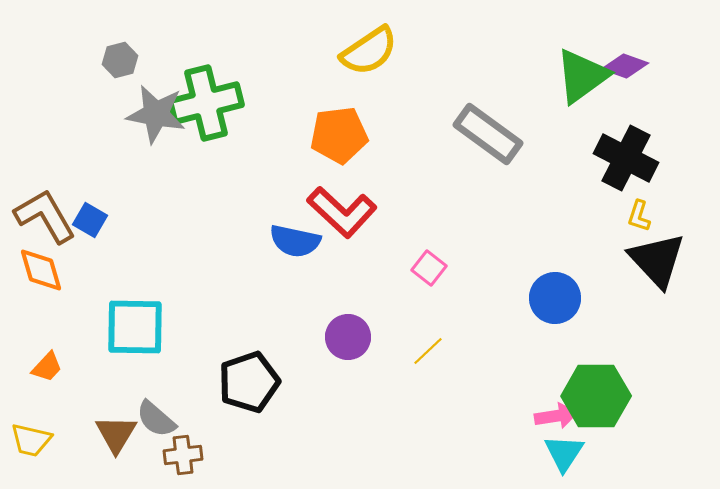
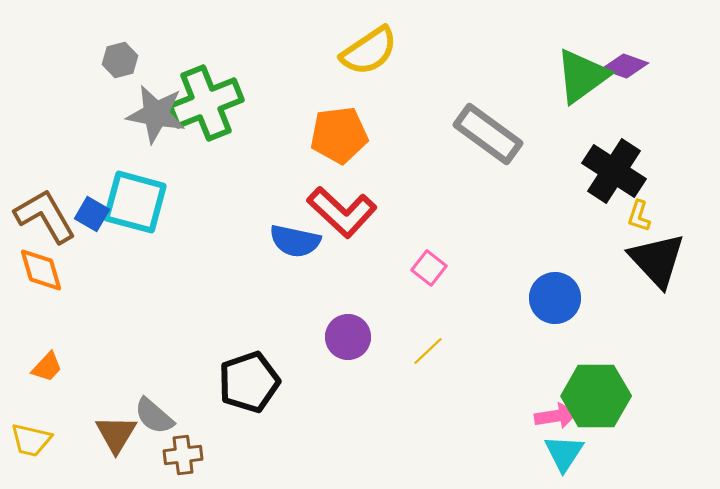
green cross: rotated 8 degrees counterclockwise
black cross: moved 12 px left, 13 px down; rotated 6 degrees clockwise
blue square: moved 2 px right, 6 px up
cyan square: moved 125 px up; rotated 14 degrees clockwise
gray semicircle: moved 2 px left, 3 px up
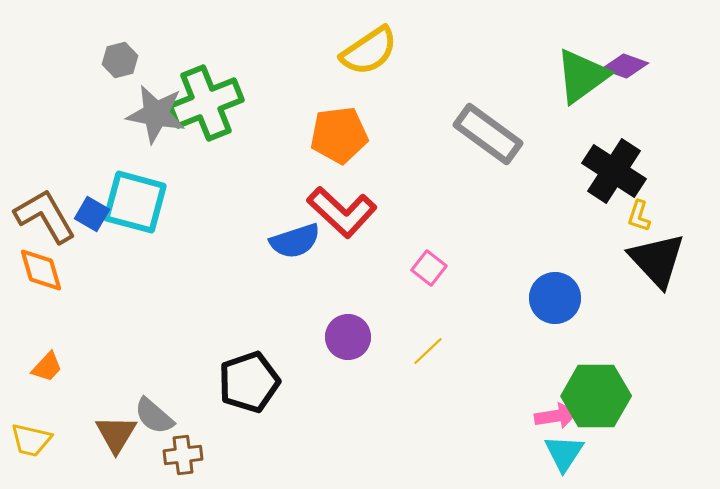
blue semicircle: rotated 30 degrees counterclockwise
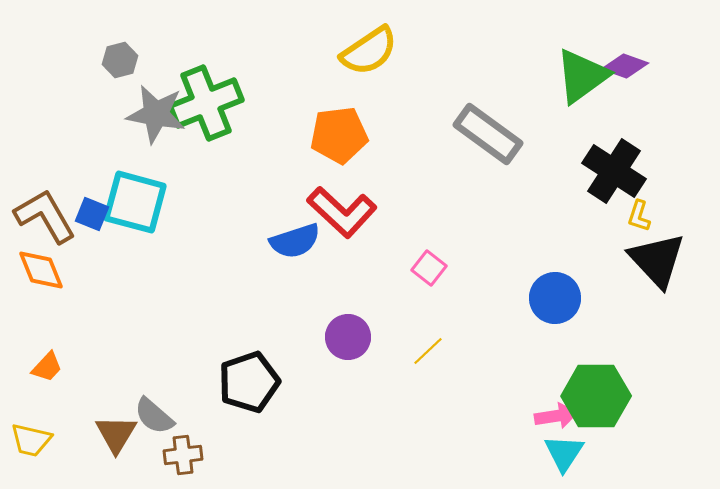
blue square: rotated 8 degrees counterclockwise
orange diamond: rotated 6 degrees counterclockwise
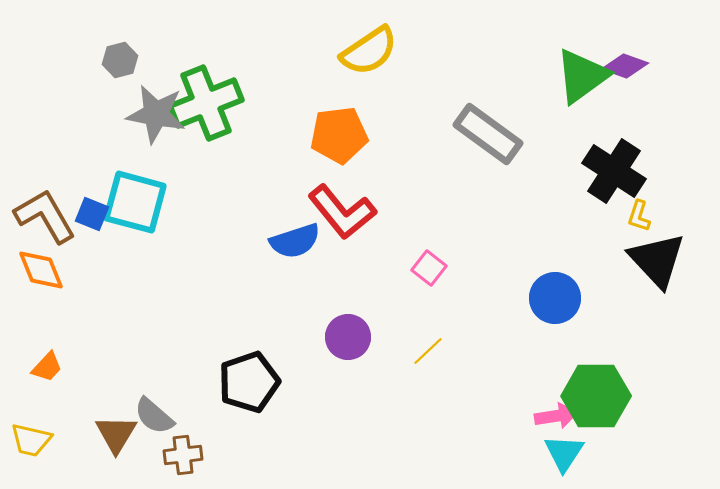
red L-shape: rotated 8 degrees clockwise
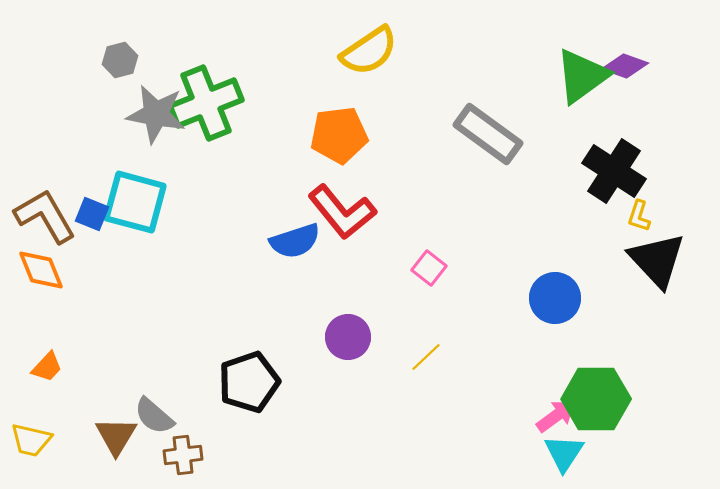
yellow line: moved 2 px left, 6 px down
green hexagon: moved 3 px down
pink arrow: rotated 27 degrees counterclockwise
brown triangle: moved 2 px down
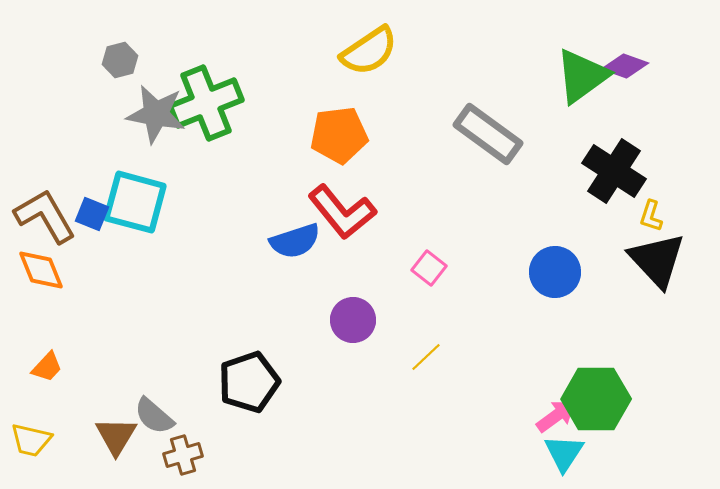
yellow L-shape: moved 12 px right
blue circle: moved 26 px up
purple circle: moved 5 px right, 17 px up
brown cross: rotated 9 degrees counterclockwise
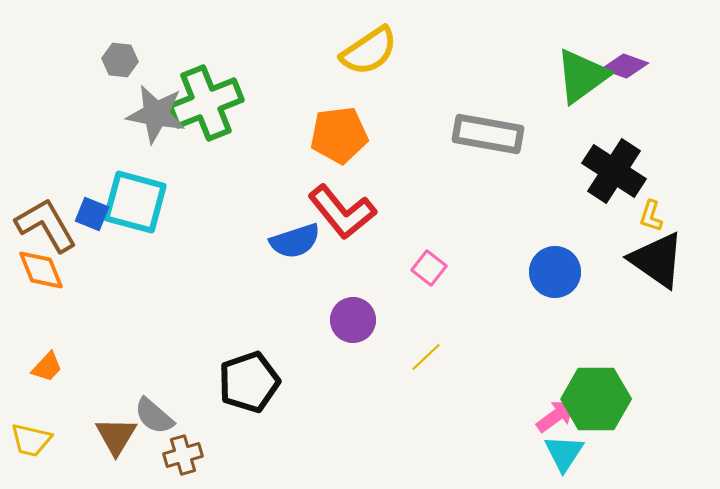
gray hexagon: rotated 20 degrees clockwise
gray rectangle: rotated 26 degrees counterclockwise
brown L-shape: moved 1 px right, 9 px down
black triangle: rotated 12 degrees counterclockwise
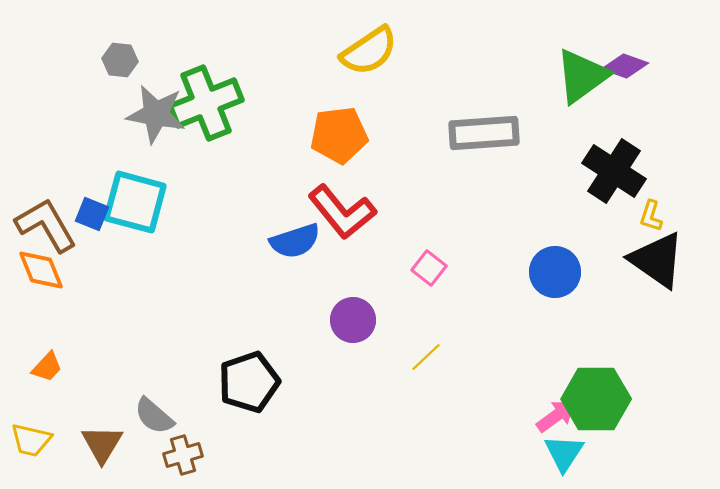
gray rectangle: moved 4 px left, 1 px up; rotated 14 degrees counterclockwise
brown triangle: moved 14 px left, 8 px down
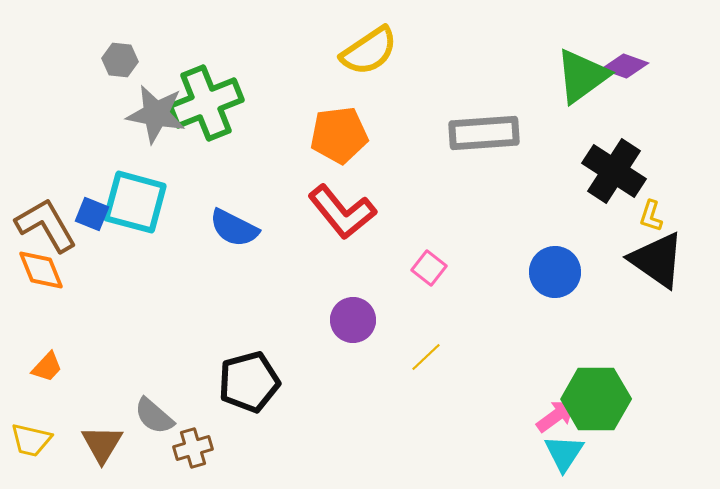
blue semicircle: moved 61 px left, 13 px up; rotated 45 degrees clockwise
black pentagon: rotated 4 degrees clockwise
brown cross: moved 10 px right, 7 px up
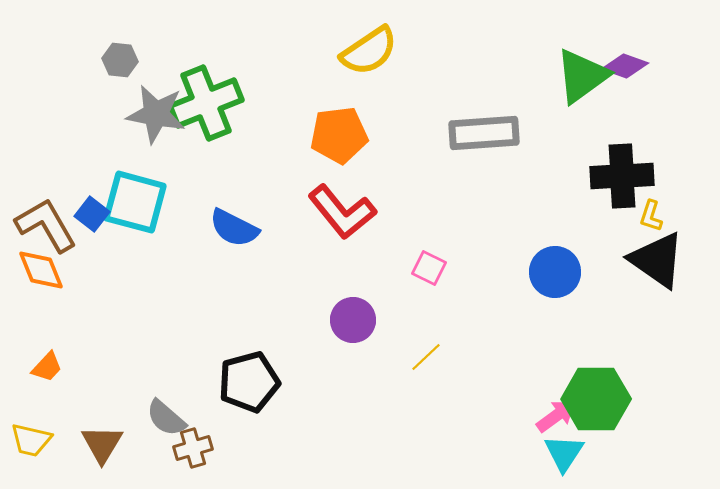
black cross: moved 8 px right, 5 px down; rotated 36 degrees counterclockwise
blue square: rotated 16 degrees clockwise
pink square: rotated 12 degrees counterclockwise
gray semicircle: moved 12 px right, 2 px down
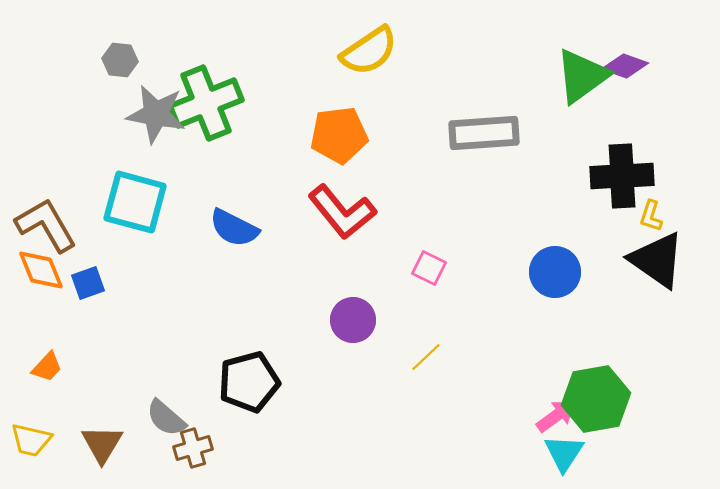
blue square: moved 4 px left, 69 px down; rotated 32 degrees clockwise
green hexagon: rotated 10 degrees counterclockwise
